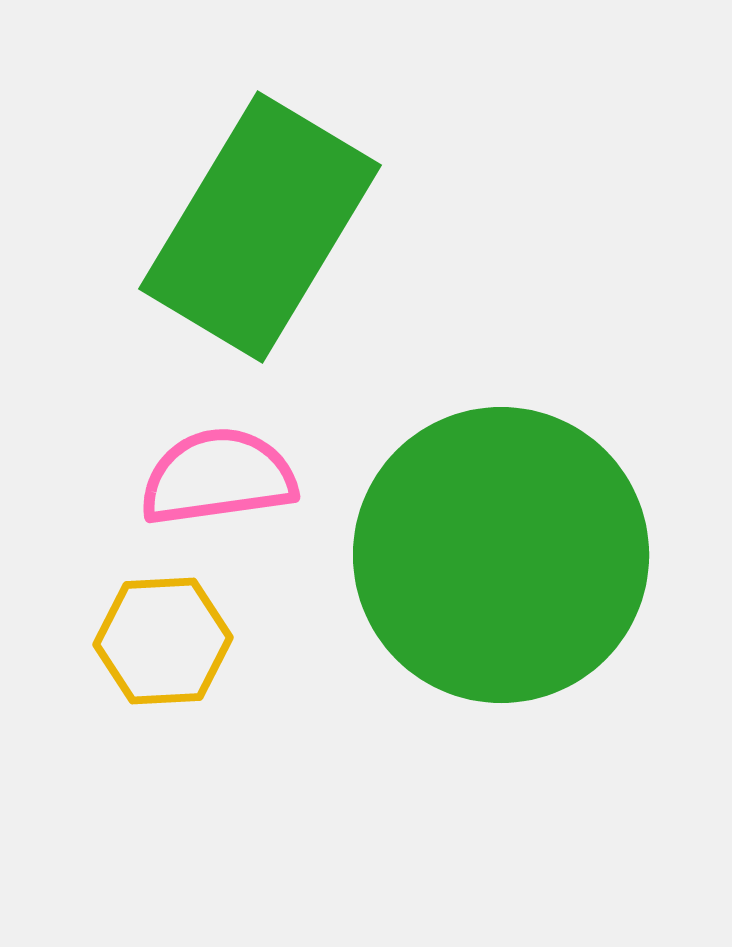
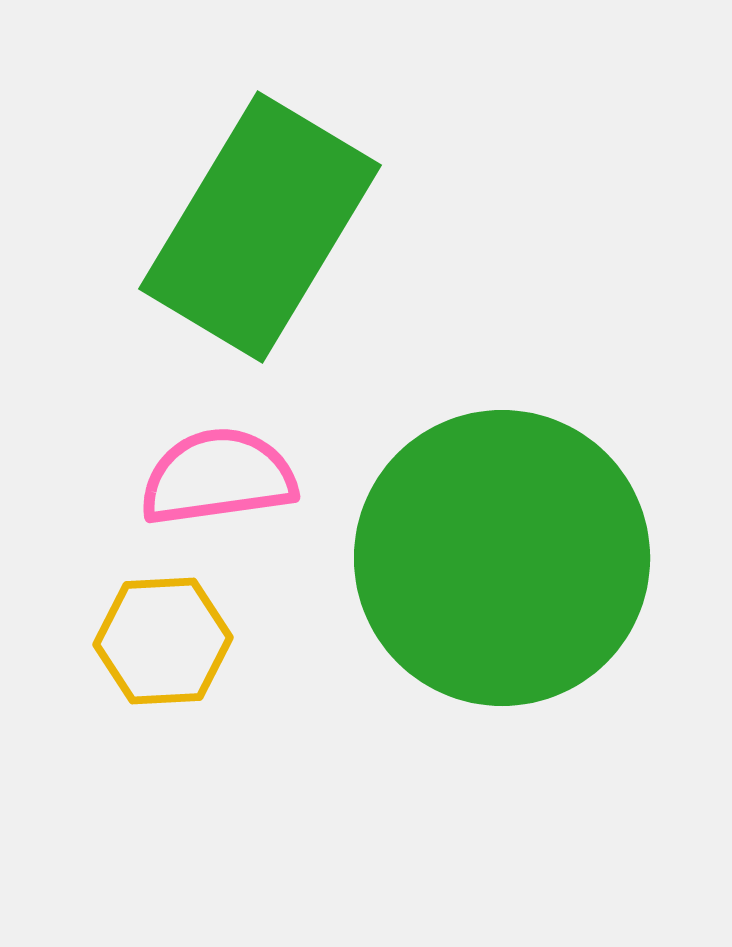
green circle: moved 1 px right, 3 px down
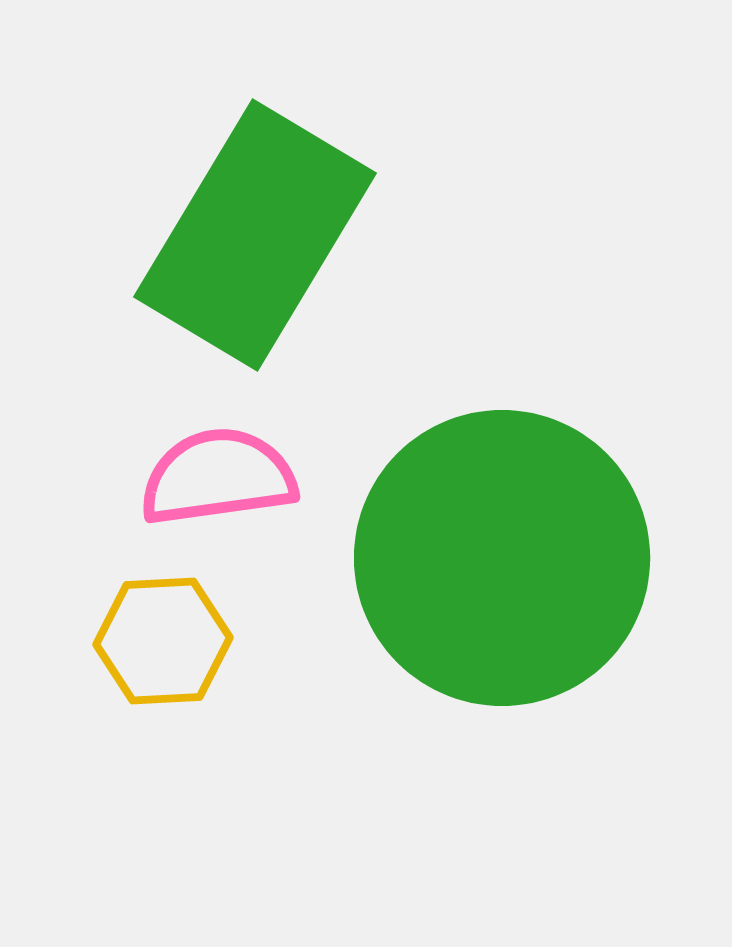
green rectangle: moved 5 px left, 8 px down
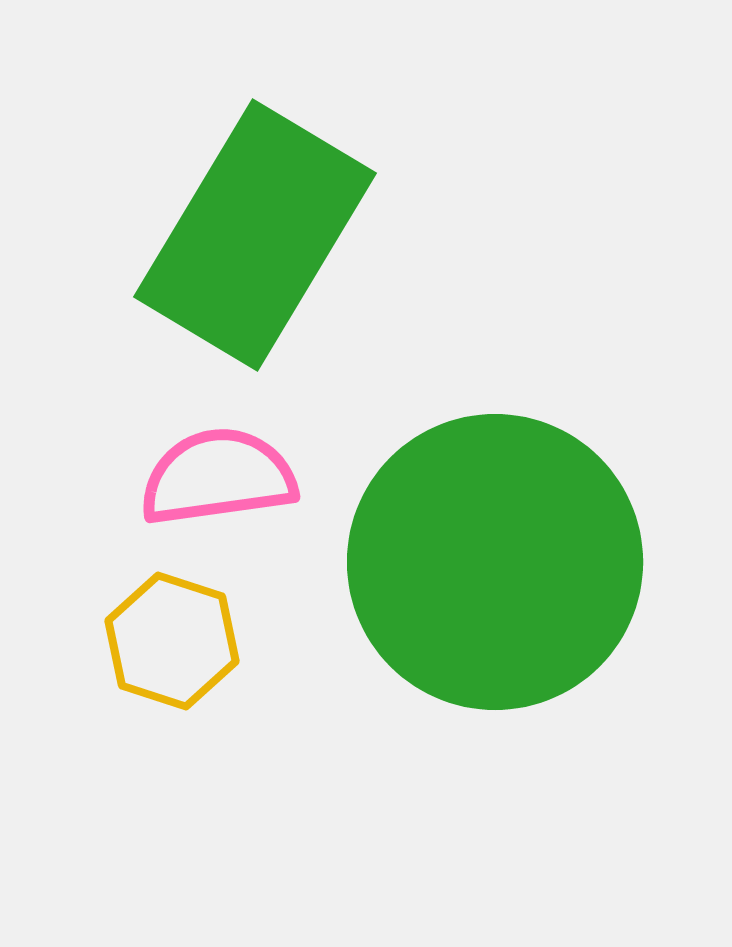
green circle: moved 7 px left, 4 px down
yellow hexagon: moved 9 px right; rotated 21 degrees clockwise
